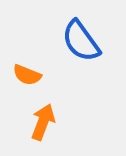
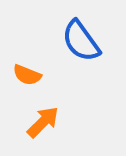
orange arrow: rotated 24 degrees clockwise
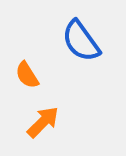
orange semicircle: rotated 36 degrees clockwise
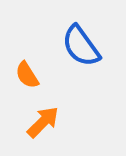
blue semicircle: moved 5 px down
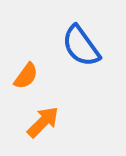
orange semicircle: moved 1 px left, 1 px down; rotated 112 degrees counterclockwise
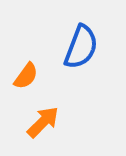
blue semicircle: moved 1 px down; rotated 123 degrees counterclockwise
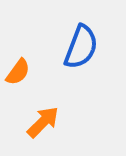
orange semicircle: moved 8 px left, 4 px up
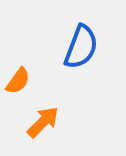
orange semicircle: moved 9 px down
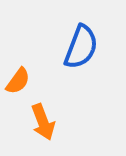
orange arrow: rotated 114 degrees clockwise
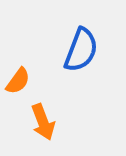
blue semicircle: moved 3 px down
